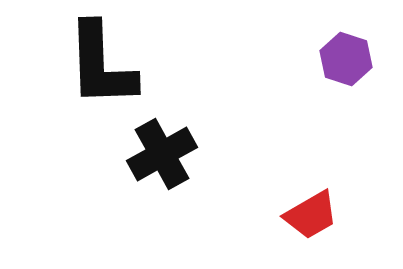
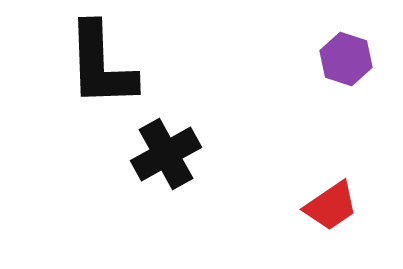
black cross: moved 4 px right
red trapezoid: moved 20 px right, 9 px up; rotated 4 degrees counterclockwise
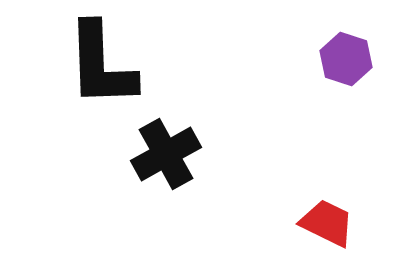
red trapezoid: moved 4 px left, 17 px down; rotated 120 degrees counterclockwise
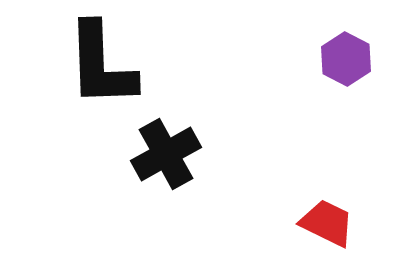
purple hexagon: rotated 9 degrees clockwise
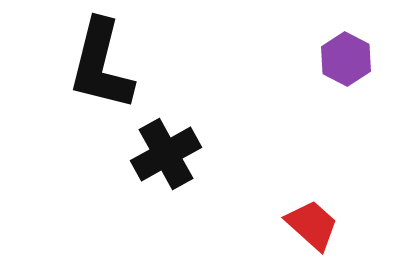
black L-shape: rotated 16 degrees clockwise
red trapezoid: moved 15 px left, 2 px down; rotated 16 degrees clockwise
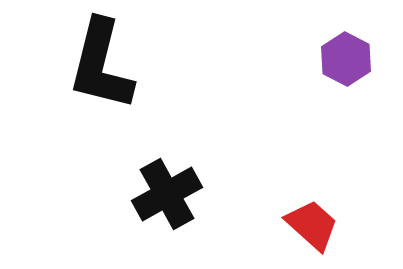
black cross: moved 1 px right, 40 px down
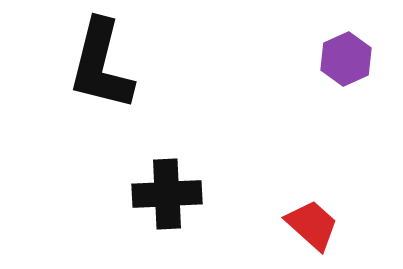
purple hexagon: rotated 9 degrees clockwise
black cross: rotated 26 degrees clockwise
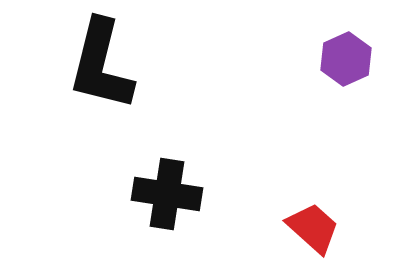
black cross: rotated 12 degrees clockwise
red trapezoid: moved 1 px right, 3 px down
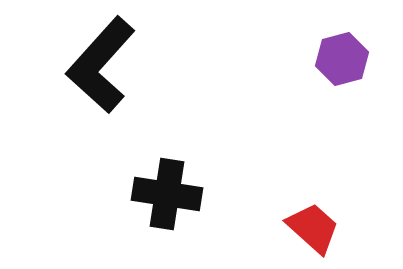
purple hexagon: moved 4 px left; rotated 9 degrees clockwise
black L-shape: rotated 28 degrees clockwise
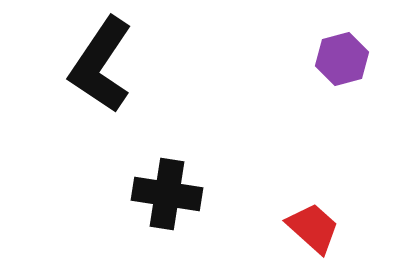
black L-shape: rotated 8 degrees counterclockwise
